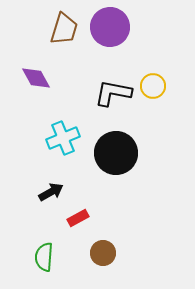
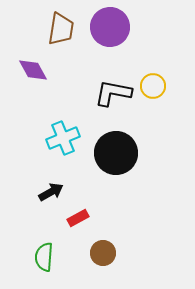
brown trapezoid: moved 3 px left; rotated 8 degrees counterclockwise
purple diamond: moved 3 px left, 8 px up
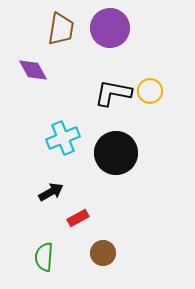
purple circle: moved 1 px down
yellow circle: moved 3 px left, 5 px down
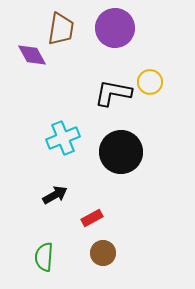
purple circle: moved 5 px right
purple diamond: moved 1 px left, 15 px up
yellow circle: moved 9 px up
black circle: moved 5 px right, 1 px up
black arrow: moved 4 px right, 3 px down
red rectangle: moved 14 px right
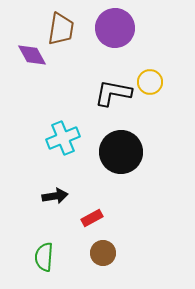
black arrow: moved 1 px down; rotated 20 degrees clockwise
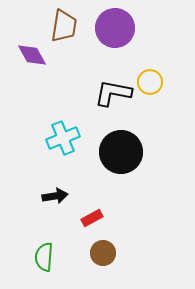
brown trapezoid: moved 3 px right, 3 px up
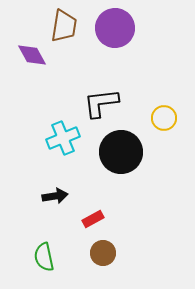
yellow circle: moved 14 px right, 36 px down
black L-shape: moved 12 px left, 10 px down; rotated 18 degrees counterclockwise
red rectangle: moved 1 px right, 1 px down
green semicircle: rotated 16 degrees counterclockwise
